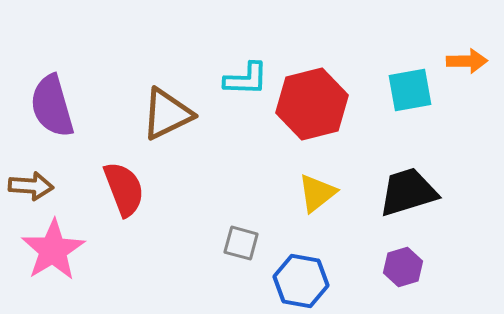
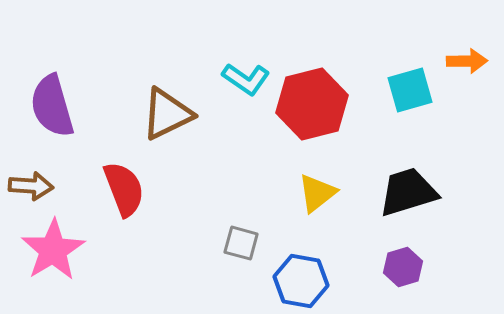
cyan L-shape: rotated 33 degrees clockwise
cyan square: rotated 6 degrees counterclockwise
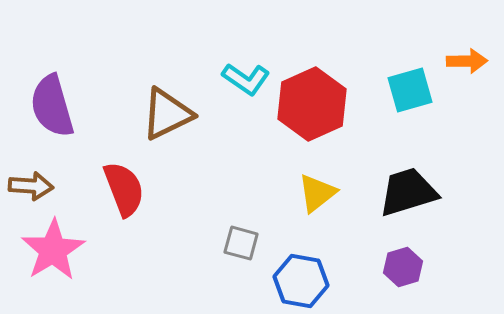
red hexagon: rotated 10 degrees counterclockwise
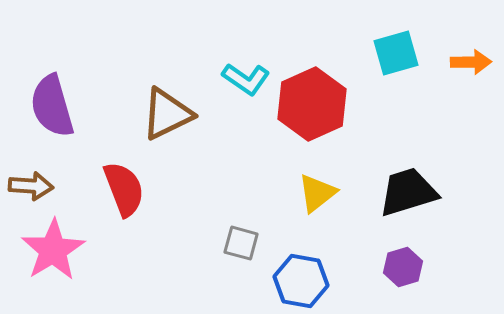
orange arrow: moved 4 px right, 1 px down
cyan square: moved 14 px left, 37 px up
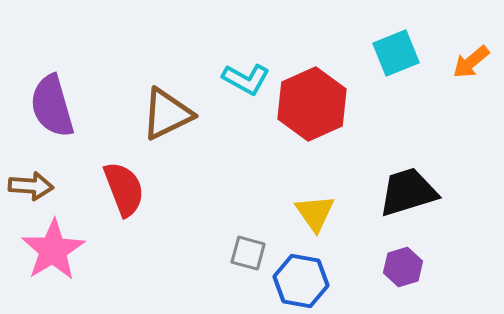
cyan square: rotated 6 degrees counterclockwise
orange arrow: rotated 141 degrees clockwise
cyan L-shape: rotated 6 degrees counterclockwise
yellow triangle: moved 2 px left, 20 px down; rotated 27 degrees counterclockwise
gray square: moved 7 px right, 10 px down
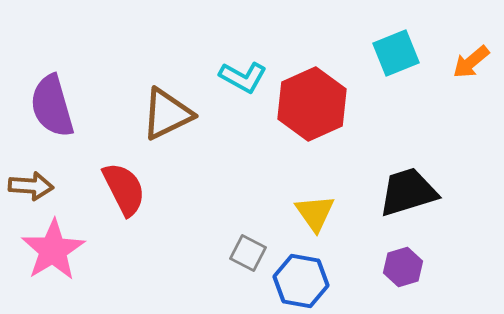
cyan L-shape: moved 3 px left, 2 px up
red semicircle: rotated 6 degrees counterclockwise
gray square: rotated 12 degrees clockwise
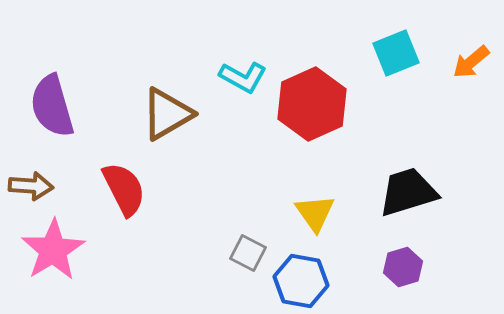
brown triangle: rotated 4 degrees counterclockwise
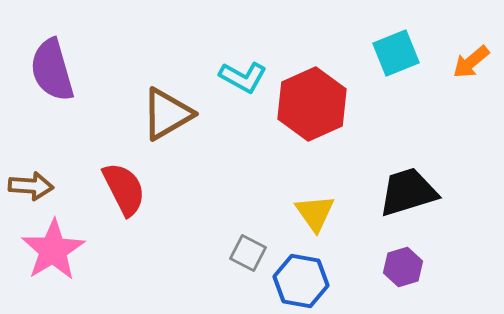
purple semicircle: moved 36 px up
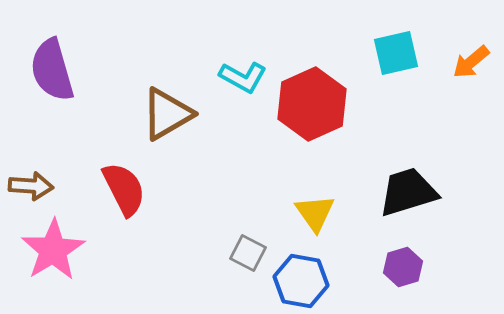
cyan square: rotated 9 degrees clockwise
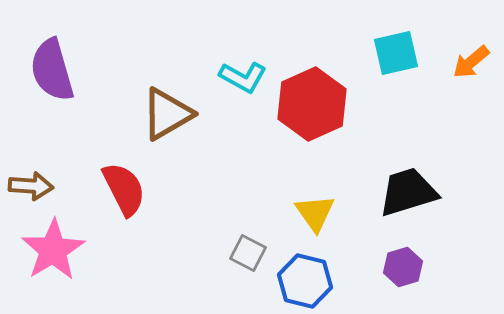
blue hexagon: moved 4 px right; rotated 4 degrees clockwise
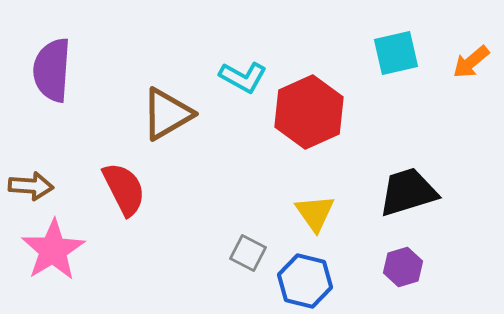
purple semicircle: rotated 20 degrees clockwise
red hexagon: moved 3 px left, 8 px down
